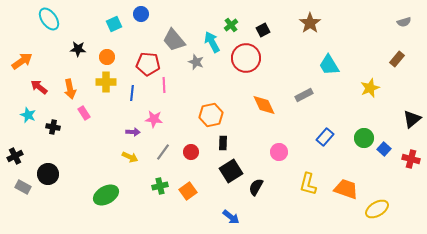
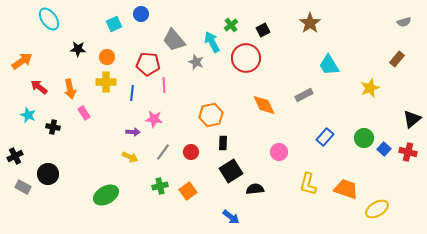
red cross at (411, 159): moved 3 px left, 7 px up
black semicircle at (256, 187): moved 1 px left, 2 px down; rotated 54 degrees clockwise
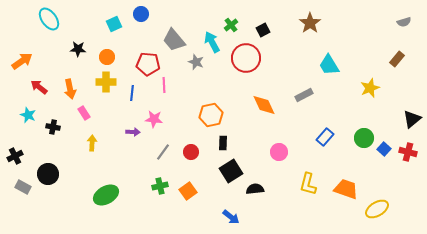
yellow arrow at (130, 157): moved 38 px left, 14 px up; rotated 112 degrees counterclockwise
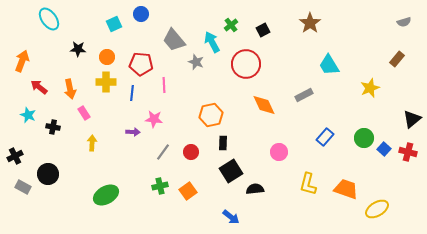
red circle at (246, 58): moved 6 px down
orange arrow at (22, 61): rotated 35 degrees counterclockwise
red pentagon at (148, 64): moved 7 px left
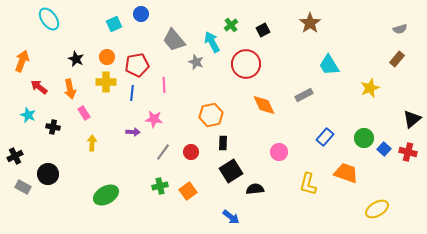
gray semicircle at (404, 22): moved 4 px left, 7 px down
black star at (78, 49): moved 2 px left, 10 px down; rotated 21 degrees clockwise
red pentagon at (141, 64): moved 4 px left, 1 px down; rotated 15 degrees counterclockwise
orange trapezoid at (346, 189): moved 16 px up
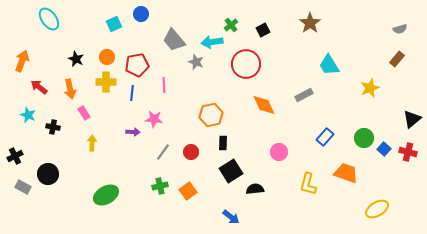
cyan arrow at (212, 42): rotated 70 degrees counterclockwise
